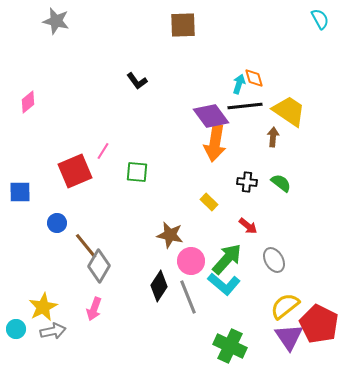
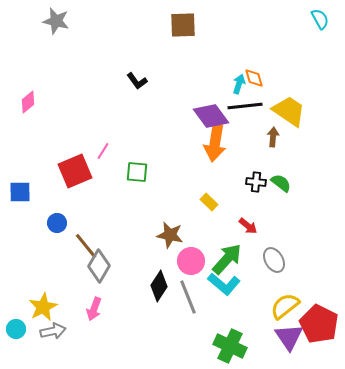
black cross: moved 9 px right
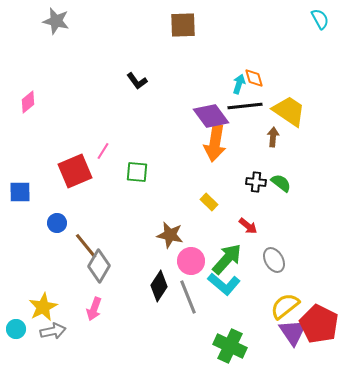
purple triangle: moved 4 px right, 5 px up
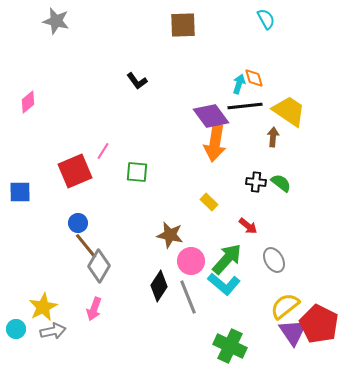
cyan semicircle: moved 54 px left
blue circle: moved 21 px right
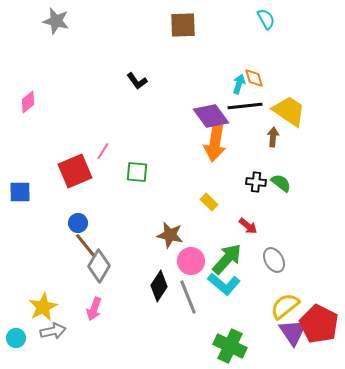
cyan circle: moved 9 px down
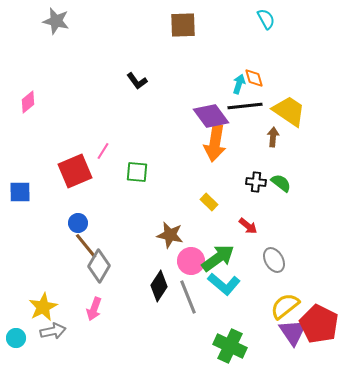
green arrow: moved 9 px left, 1 px up; rotated 12 degrees clockwise
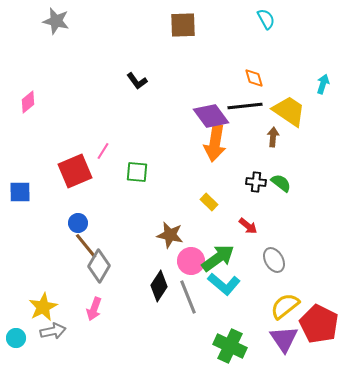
cyan arrow: moved 84 px right
purple triangle: moved 9 px left, 7 px down
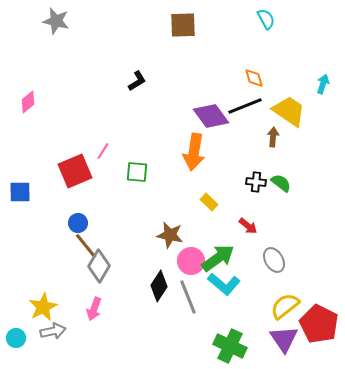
black L-shape: rotated 85 degrees counterclockwise
black line: rotated 16 degrees counterclockwise
orange arrow: moved 21 px left, 9 px down
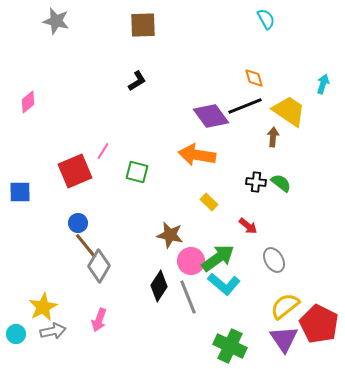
brown square: moved 40 px left
orange arrow: moved 3 px right, 3 px down; rotated 90 degrees clockwise
green square: rotated 10 degrees clockwise
pink arrow: moved 5 px right, 11 px down
cyan circle: moved 4 px up
